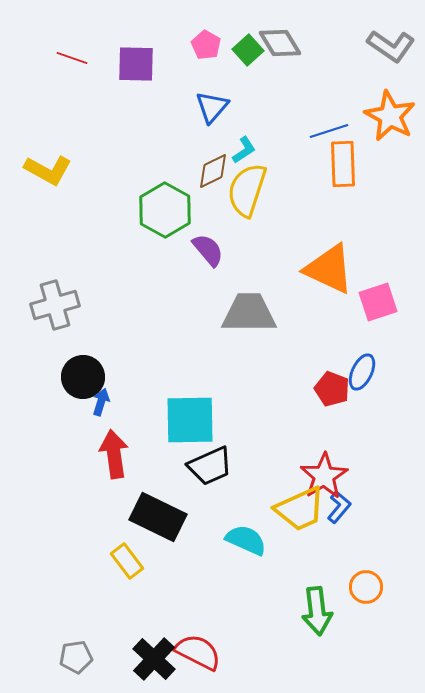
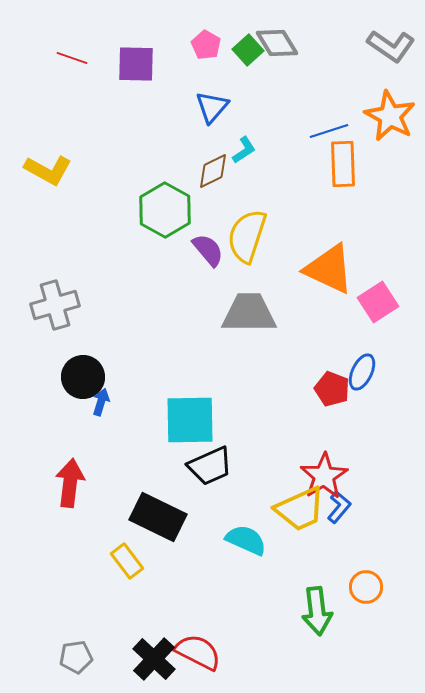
gray diamond: moved 3 px left
yellow semicircle: moved 46 px down
pink square: rotated 15 degrees counterclockwise
red arrow: moved 44 px left, 29 px down; rotated 15 degrees clockwise
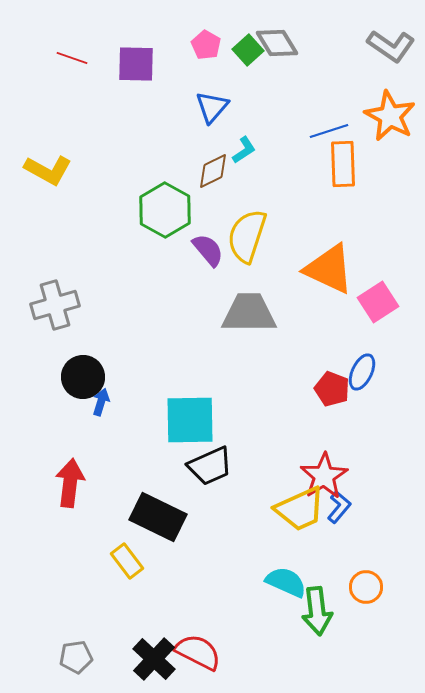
cyan semicircle: moved 40 px right, 42 px down
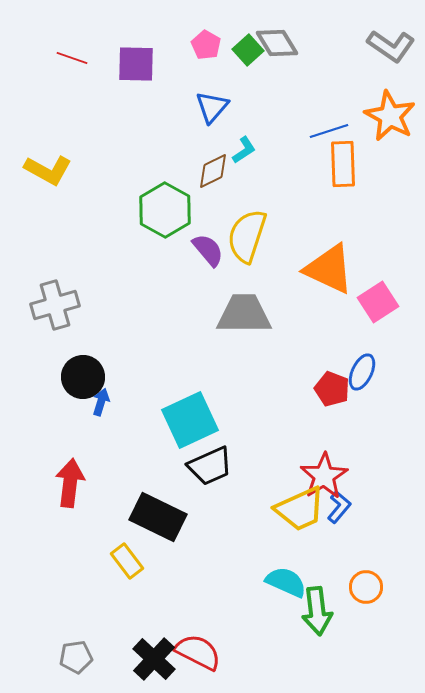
gray trapezoid: moved 5 px left, 1 px down
cyan square: rotated 24 degrees counterclockwise
